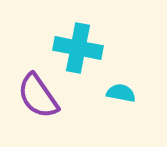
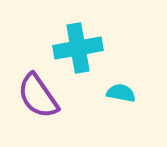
cyan cross: rotated 21 degrees counterclockwise
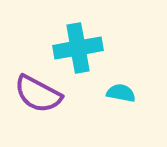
purple semicircle: moved 2 px up; rotated 27 degrees counterclockwise
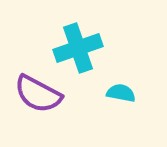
cyan cross: rotated 9 degrees counterclockwise
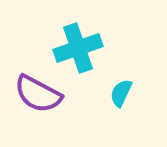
cyan semicircle: rotated 76 degrees counterclockwise
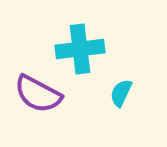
cyan cross: moved 2 px right, 1 px down; rotated 12 degrees clockwise
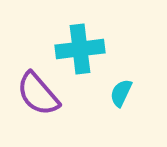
purple semicircle: rotated 21 degrees clockwise
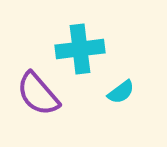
cyan semicircle: moved 1 px up; rotated 152 degrees counterclockwise
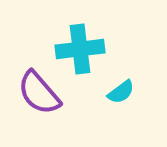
purple semicircle: moved 1 px right, 1 px up
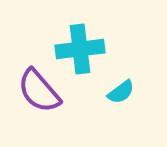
purple semicircle: moved 2 px up
